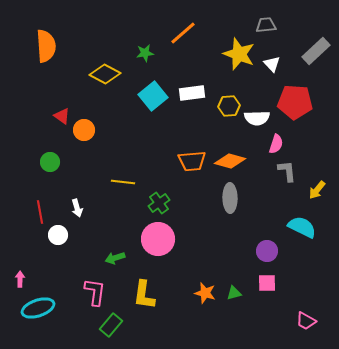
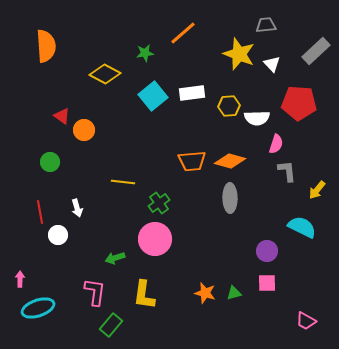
red pentagon: moved 4 px right, 1 px down
pink circle: moved 3 px left
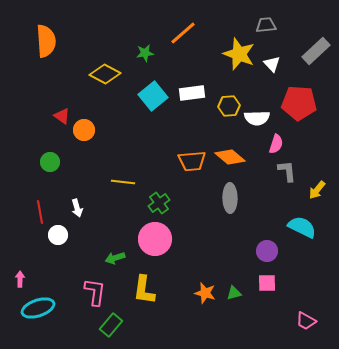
orange semicircle: moved 5 px up
orange diamond: moved 4 px up; rotated 24 degrees clockwise
yellow L-shape: moved 5 px up
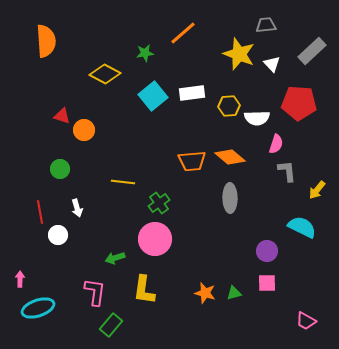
gray rectangle: moved 4 px left
red triangle: rotated 18 degrees counterclockwise
green circle: moved 10 px right, 7 px down
